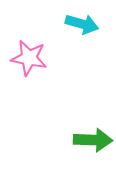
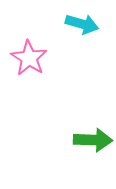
pink star: rotated 21 degrees clockwise
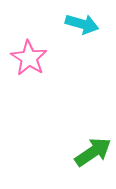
green arrow: moved 12 px down; rotated 36 degrees counterclockwise
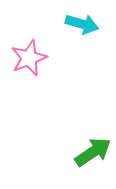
pink star: rotated 18 degrees clockwise
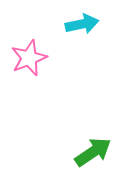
cyan arrow: rotated 28 degrees counterclockwise
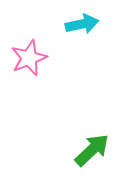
green arrow: moved 1 px left, 2 px up; rotated 9 degrees counterclockwise
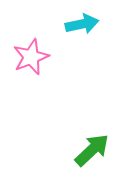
pink star: moved 2 px right, 1 px up
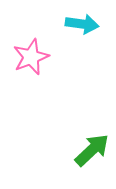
cyan arrow: rotated 20 degrees clockwise
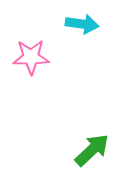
pink star: rotated 21 degrees clockwise
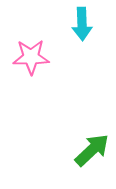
cyan arrow: rotated 80 degrees clockwise
